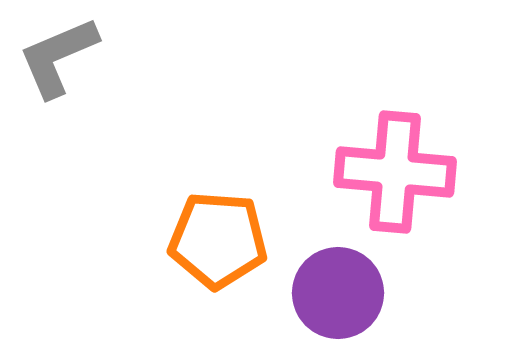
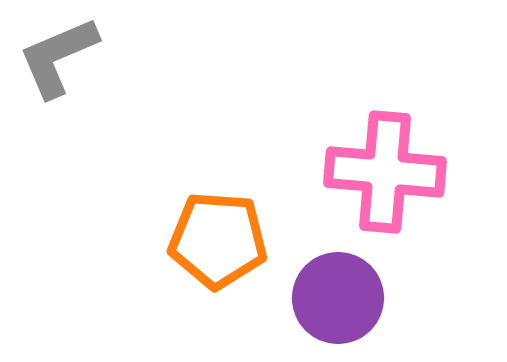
pink cross: moved 10 px left
purple circle: moved 5 px down
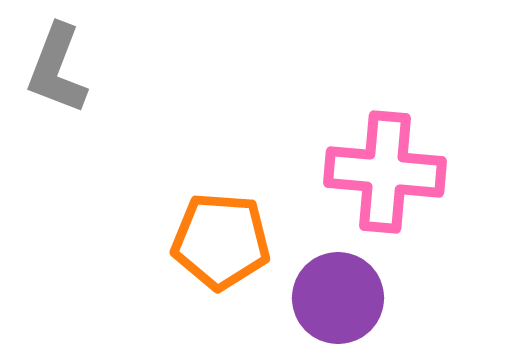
gray L-shape: moved 1 px left, 12 px down; rotated 46 degrees counterclockwise
orange pentagon: moved 3 px right, 1 px down
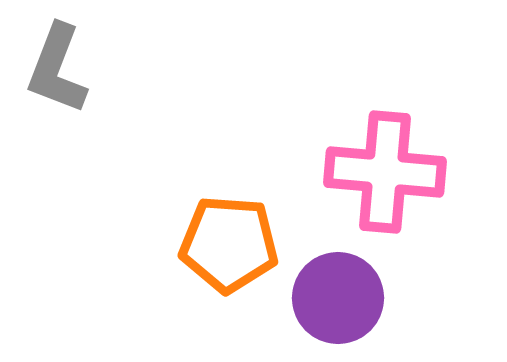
orange pentagon: moved 8 px right, 3 px down
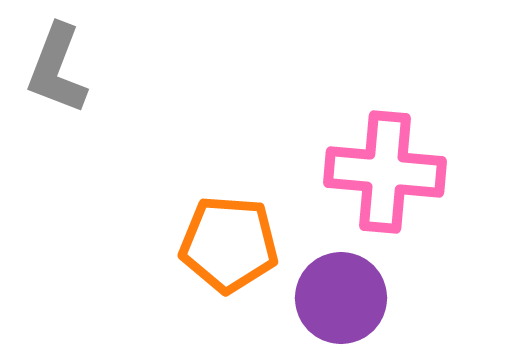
purple circle: moved 3 px right
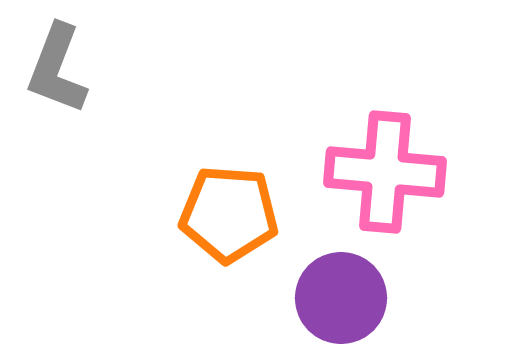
orange pentagon: moved 30 px up
